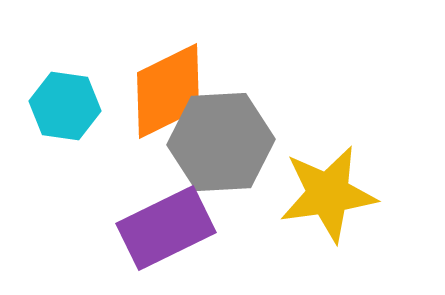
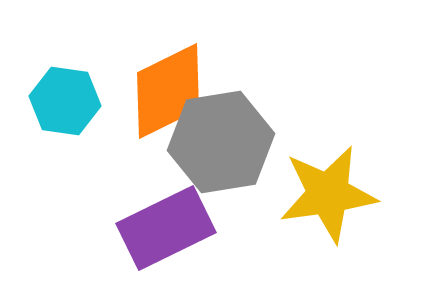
cyan hexagon: moved 5 px up
gray hexagon: rotated 6 degrees counterclockwise
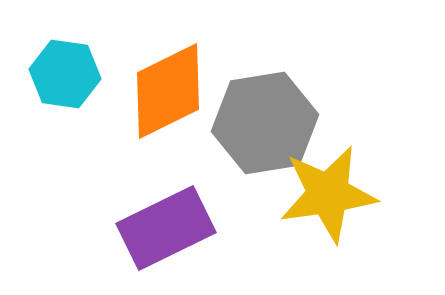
cyan hexagon: moved 27 px up
gray hexagon: moved 44 px right, 19 px up
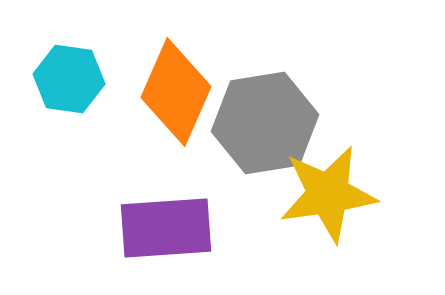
cyan hexagon: moved 4 px right, 5 px down
orange diamond: moved 8 px right, 1 px down; rotated 40 degrees counterclockwise
purple rectangle: rotated 22 degrees clockwise
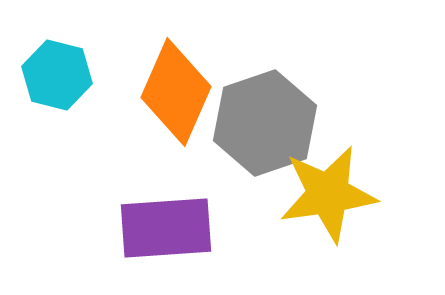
cyan hexagon: moved 12 px left, 4 px up; rotated 6 degrees clockwise
gray hexagon: rotated 10 degrees counterclockwise
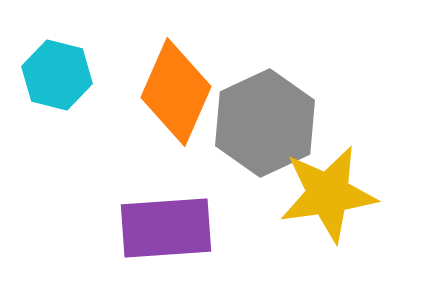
gray hexagon: rotated 6 degrees counterclockwise
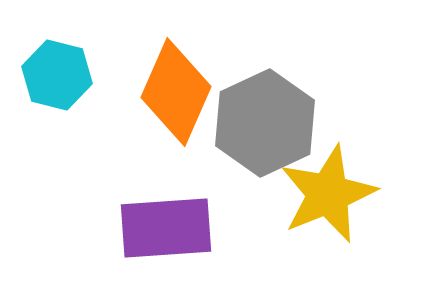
yellow star: rotated 14 degrees counterclockwise
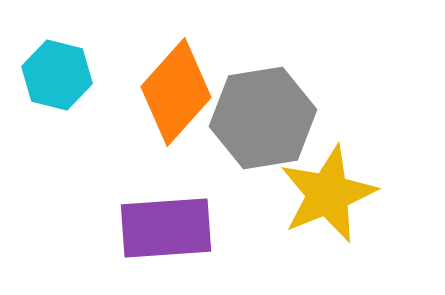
orange diamond: rotated 18 degrees clockwise
gray hexagon: moved 2 px left, 5 px up; rotated 16 degrees clockwise
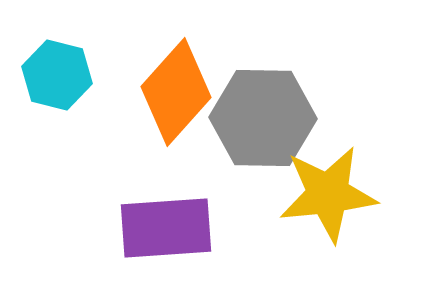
gray hexagon: rotated 10 degrees clockwise
yellow star: rotated 16 degrees clockwise
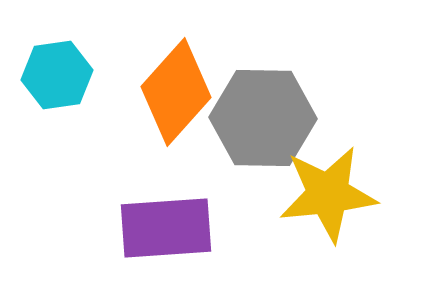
cyan hexagon: rotated 22 degrees counterclockwise
